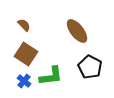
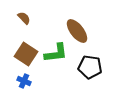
brown semicircle: moved 7 px up
black pentagon: rotated 20 degrees counterclockwise
green L-shape: moved 5 px right, 23 px up
blue cross: rotated 16 degrees counterclockwise
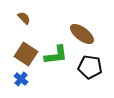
brown ellipse: moved 5 px right, 3 px down; rotated 15 degrees counterclockwise
green L-shape: moved 2 px down
blue cross: moved 3 px left, 2 px up; rotated 16 degrees clockwise
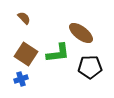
brown ellipse: moved 1 px left, 1 px up
green L-shape: moved 2 px right, 2 px up
black pentagon: rotated 10 degrees counterclockwise
blue cross: rotated 32 degrees clockwise
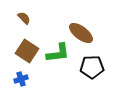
brown square: moved 1 px right, 3 px up
black pentagon: moved 2 px right
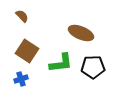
brown semicircle: moved 2 px left, 2 px up
brown ellipse: rotated 15 degrees counterclockwise
green L-shape: moved 3 px right, 10 px down
black pentagon: moved 1 px right
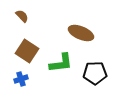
black pentagon: moved 2 px right, 6 px down
